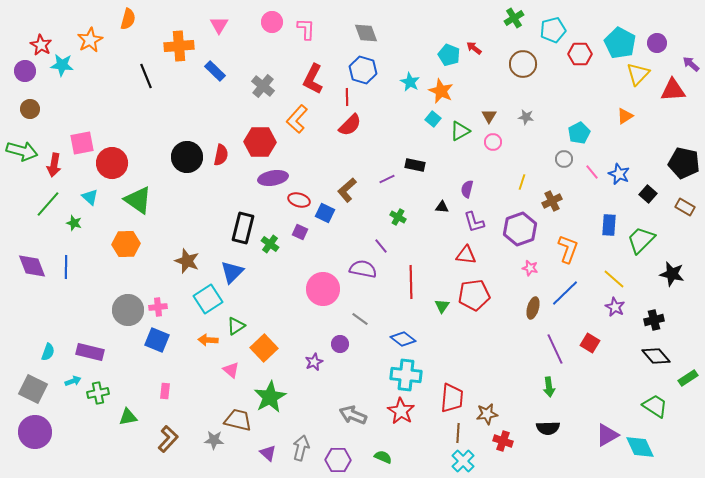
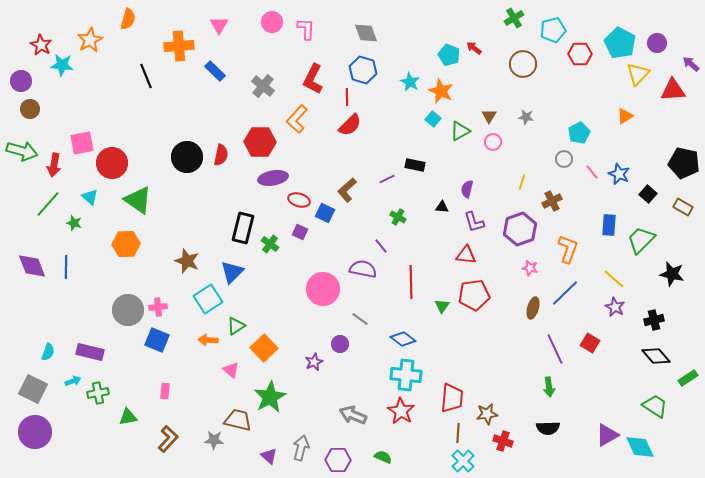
purple circle at (25, 71): moved 4 px left, 10 px down
brown rectangle at (685, 207): moved 2 px left
purple triangle at (268, 453): moved 1 px right, 3 px down
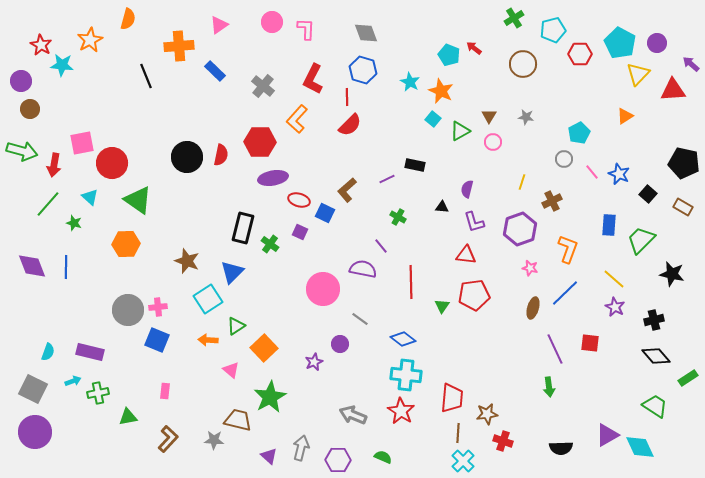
pink triangle at (219, 25): rotated 24 degrees clockwise
red square at (590, 343): rotated 24 degrees counterclockwise
black semicircle at (548, 428): moved 13 px right, 20 px down
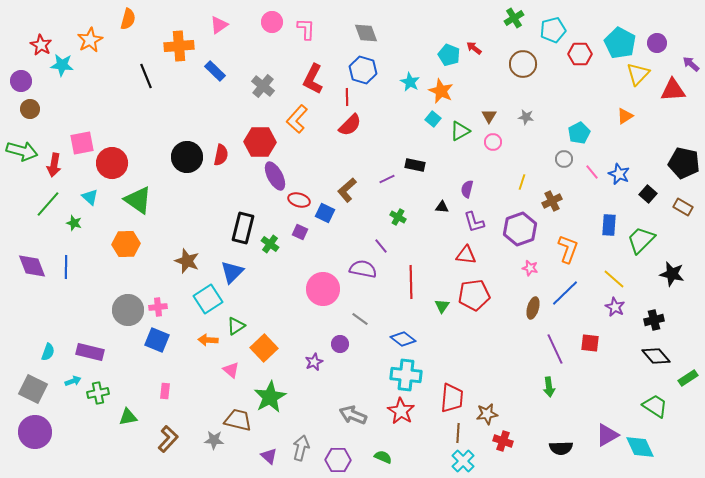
purple ellipse at (273, 178): moved 2 px right, 2 px up; rotated 72 degrees clockwise
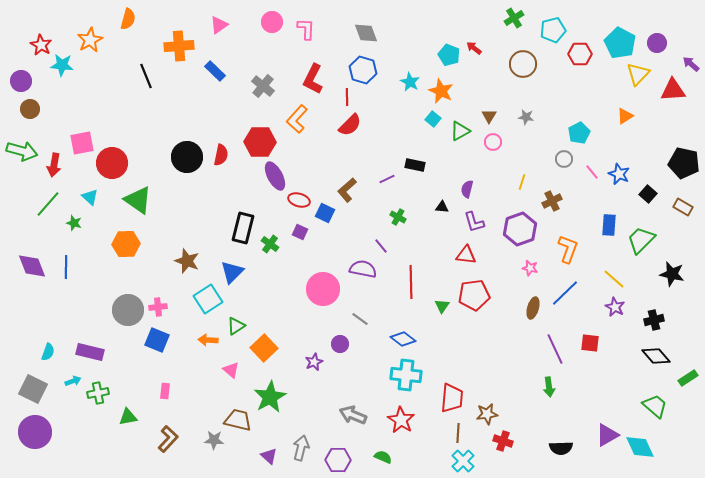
green trapezoid at (655, 406): rotated 8 degrees clockwise
red star at (401, 411): moved 9 px down
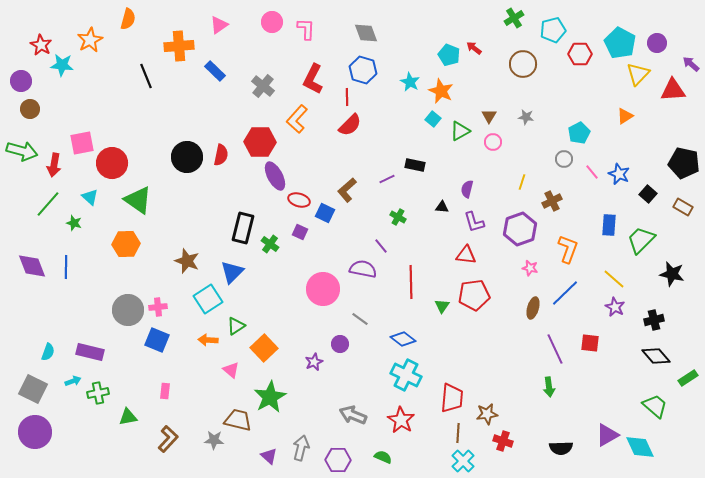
cyan cross at (406, 375): rotated 20 degrees clockwise
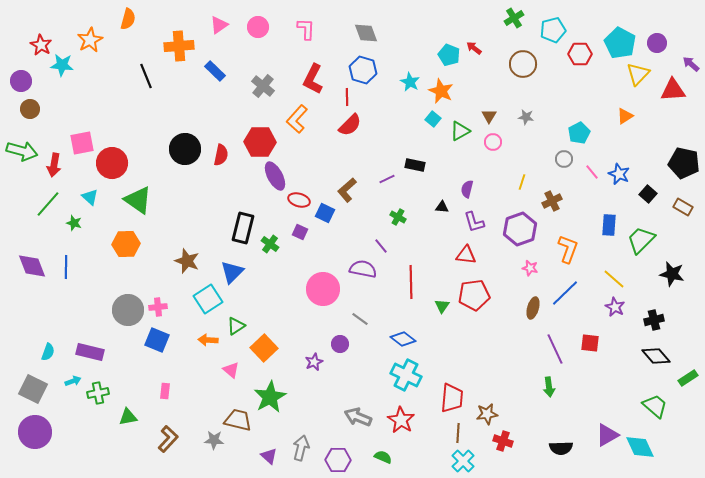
pink circle at (272, 22): moved 14 px left, 5 px down
black circle at (187, 157): moved 2 px left, 8 px up
gray arrow at (353, 415): moved 5 px right, 2 px down
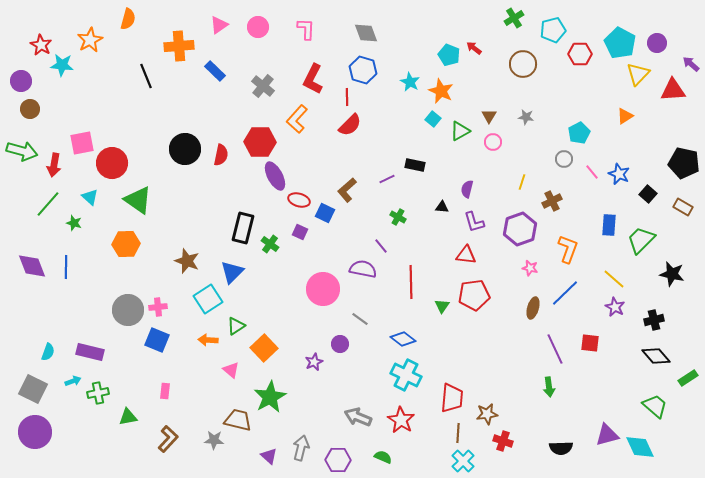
purple triangle at (607, 435): rotated 15 degrees clockwise
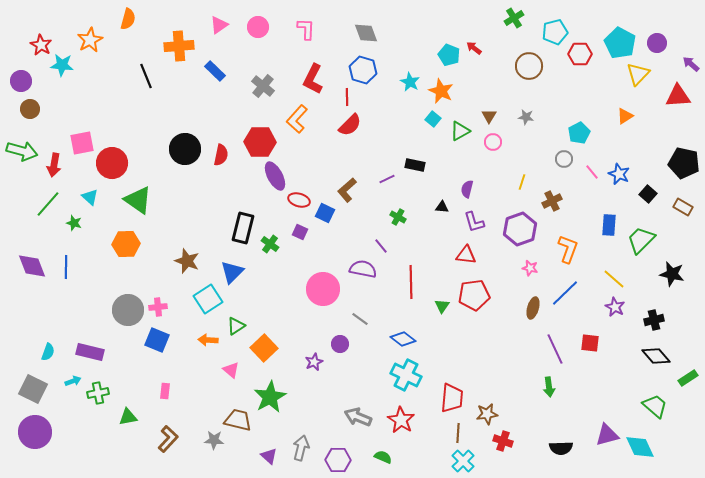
cyan pentagon at (553, 30): moved 2 px right, 2 px down
brown circle at (523, 64): moved 6 px right, 2 px down
red triangle at (673, 90): moved 5 px right, 6 px down
